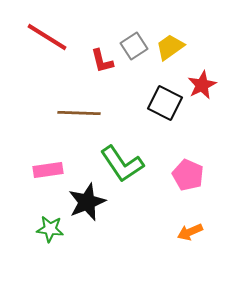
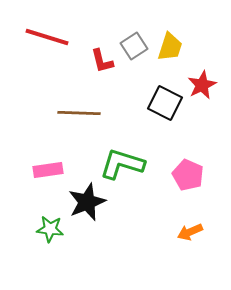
red line: rotated 15 degrees counterclockwise
yellow trapezoid: rotated 144 degrees clockwise
green L-shape: rotated 141 degrees clockwise
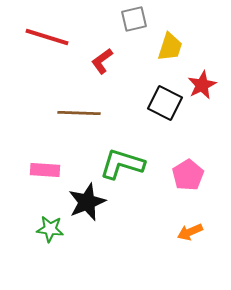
gray square: moved 27 px up; rotated 20 degrees clockwise
red L-shape: rotated 68 degrees clockwise
pink rectangle: moved 3 px left; rotated 12 degrees clockwise
pink pentagon: rotated 16 degrees clockwise
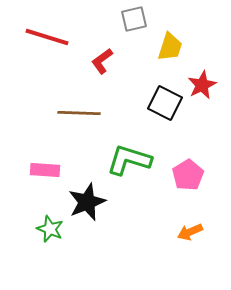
green L-shape: moved 7 px right, 4 px up
green star: rotated 16 degrees clockwise
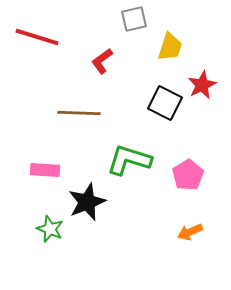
red line: moved 10 px left
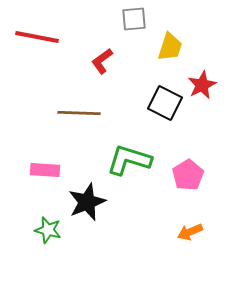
gray square: rotated 8 degrees clockwise
red line: rotated 6 degrees counterclockwise
green star: moved 2 px left, 1 px down; rotated 8 degrees counterclockwise
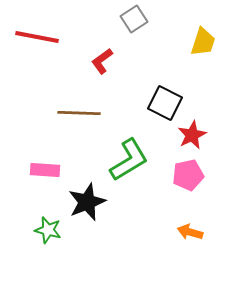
gray square: rotated 28 degrees counterclockwise
yellow trapezoid: moved 33 px right, 5 px up
red star: moved 10 px left, 50 px down
green L-shape: rotated 132 degrees clockwise
pink pentagon: rotated 20 degrees clockwise
orange arrow: rotated 40 degrees clockwise
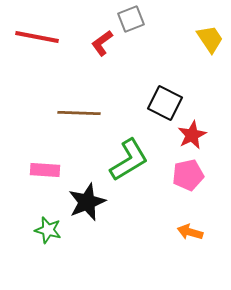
gray square: moved 3 px left; rotated 12 degrees clockwise
yellow trapezoid: moved 7 px right, 3 px up; rotated 52 degrees counterclockwise
red L-shape: moved 18 px up
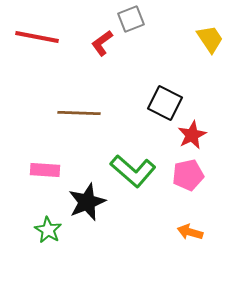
green L-shape: moved 4 px right, 11 px down; rotated 72 degrees clockwise
green star: rotated 16 degrees clockwise
